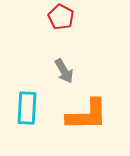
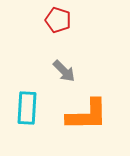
red pentagon: moved 3 px left, 3 px down; rotated 10 degrees counterclockwise
gray arrow: rotated 15 degrees counterclockwise
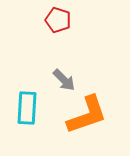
gray arrow: moved 9 px down
orange L-shape: rotated 18 degrees counterclockwise
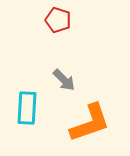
orange L-shape: moved 3 px right, 8 px down
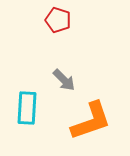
orange L-shape: moved 1 px right, 2 px up
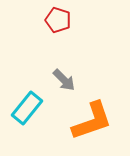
cyan rectangle: rotated 36 degrees clockwise
orange L-shape: moved 1 px right
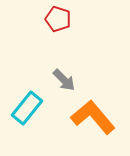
red pentagon: moved 1 px up
orange L-shape: moved 1 px right, 4 px up; rotated 111 degrees counterclockwise
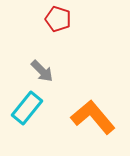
gray arrow: moved 22 px left, 9 px up
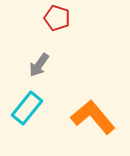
red pentagon: moved 1 px left, 1 px up
gray arrow: moved 3 px left, 6 px up; rotated 80 degrees clockwise
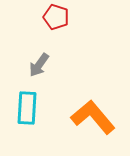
red pentagon: moved 1 px left, 1 px up
cyan rectangle: rotated 36 degrees counterclockwise
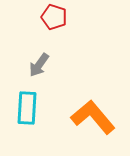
red pentagon: moved 2 px left
